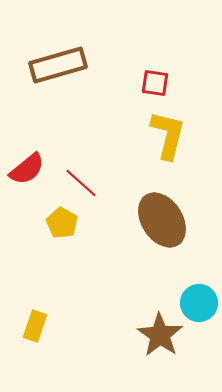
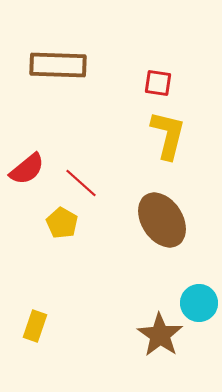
brown rectangle: rotated 18 degrees clockwise
red square: moved 3 px right
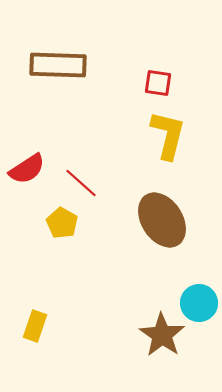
red semicircle: rotated 6 degrees clockwise
brown star: moved 2 px right
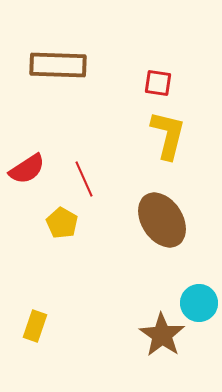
red line: moved 3 px right, 4 px up; rotated 24 degrees clockwise
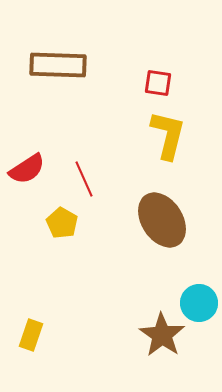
yellow rectangle: moved 4 px left, 9 px down
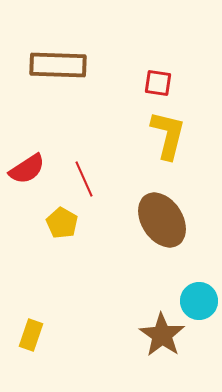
cyan circle: moved 2 px up
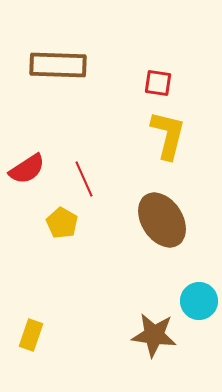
brown star: moved 8 px left; rotated 27 degrees counterclockwise
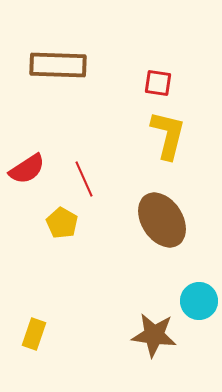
yellow rectangle: moved 3 px right, 1 px up
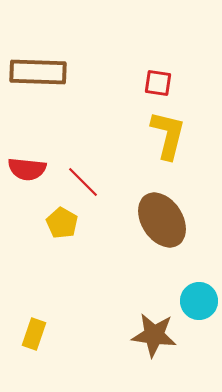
brown rectangle: moved 20 px left, 7 px down
red semicircle: rotated 39 degrees clockwise
red line: moved 1 px left, 3 px down; rotated 21 degrees counterclockwise
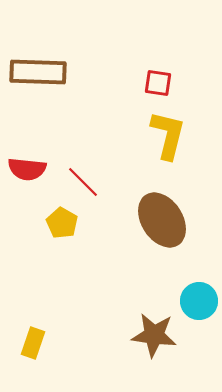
yellow rectangle: moved 1 px left, 9 px down
